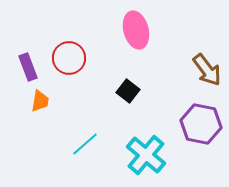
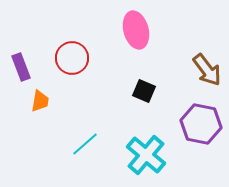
red circle: moved 3 px right
purple rectangle: moved 7 px left
black square: moved 16 px right; rotated 15 degrees counterclockwise
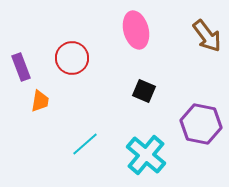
brown arrow: moved 34 px up
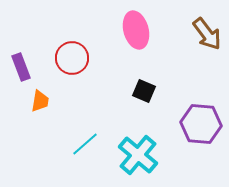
brown arrow: moved 2 px up
purple hexagon: rotated 6 degrees counterclockwise
cyan cross: moved 8 px left
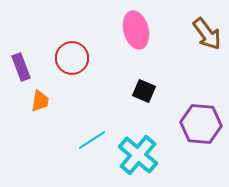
cyan line: moved 7 px right, 4 px up; rotated 8 degrees clockwise
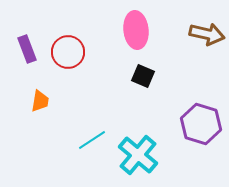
pink ellipse: rotated 9 degrees clockwise
brown arrow: rotated 40 degrees counterclockwise
red circle: moved 4 px left, 6 px up
purple rectangle: moved 6 px right, 18 px up
black square: moved 1 px left, 15 px up
purple hexagon: rotated 12 degrees clockwise
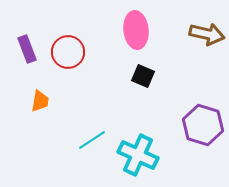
purple hexagon: moved 2 px right, 1 px down
cyan cross: rotated 15 degrees counterclockwise
